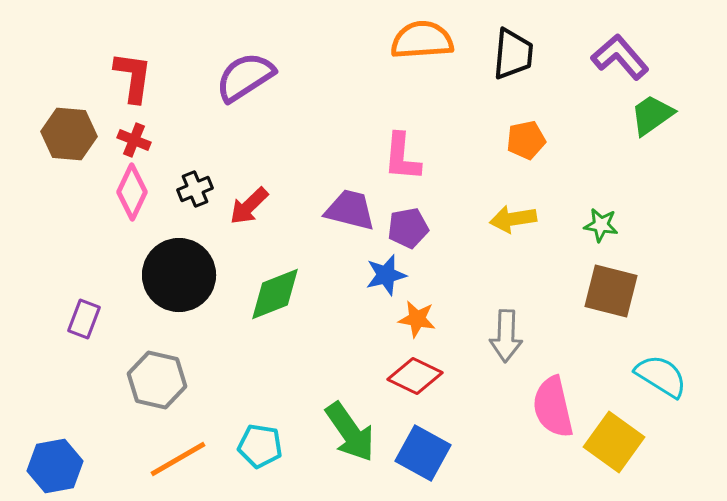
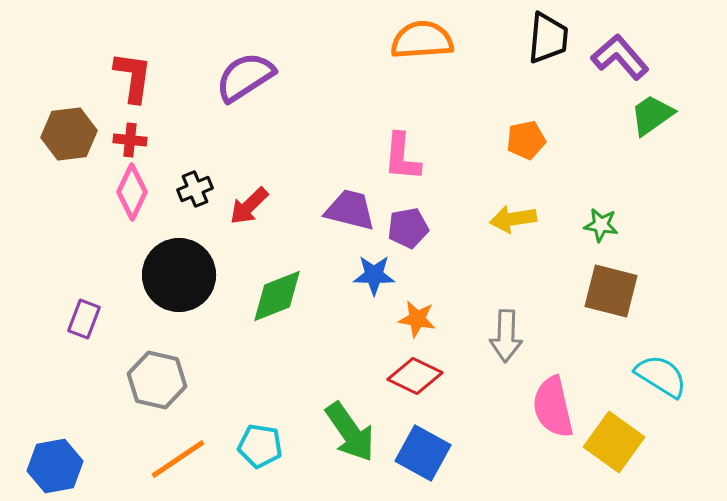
black trapezoid: moved 35 px right, 16 px up
brown hexagon: rotated 12 degrees counterclockwise
red cross: moved 4 px left; rotated 16 degrees counterclockwise
blue star: moved 12 px left; rotated 15 degrees clockwise
green diamond: moved 2 px right, 2 px down
orange line: rotated 4 degrees counterclockwise
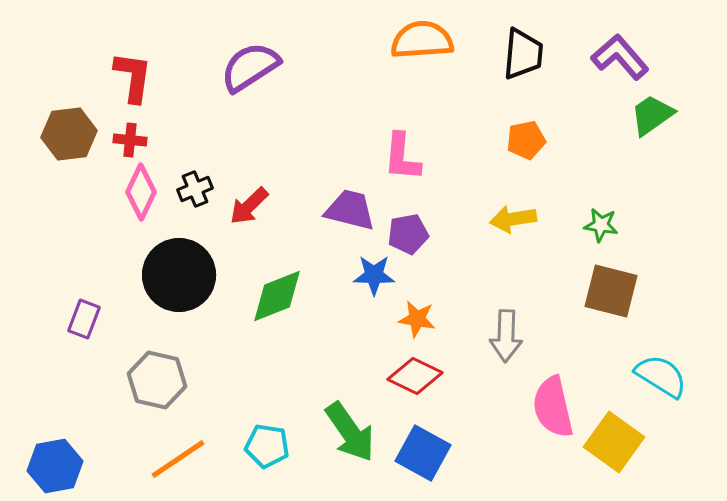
black trapezoid: moved 25 px left, 16 px down
purple semicircle: moved 5 px right, 10 px up
pink diamond: moved 9 px right
purple pentagon: moved 6 px down
cyan pentagon: moved 7 px right
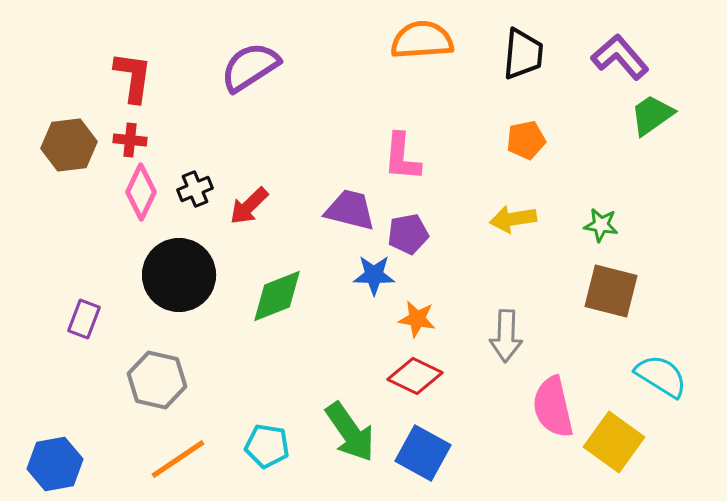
brown hexagon: moved 11 px down
blue hexagon: moved 2 px up
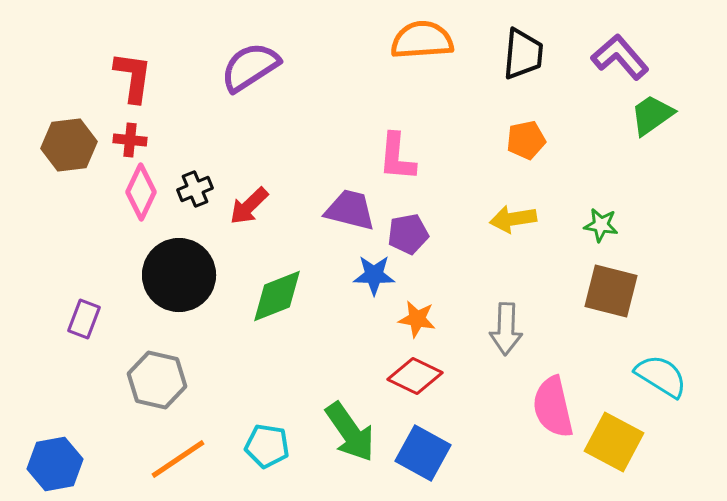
pink L-shape: moved 5 px left
gray arrow: moved 7 px up
yellow square: rotated 8 degrees counterclockwise
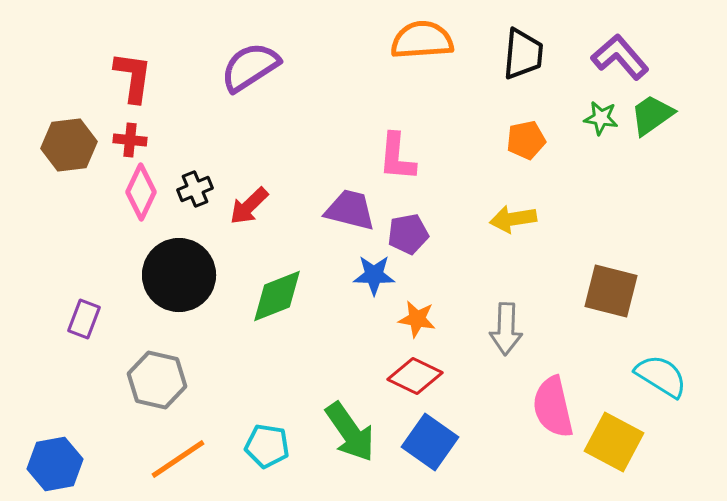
green star: moved 107 px up
blue square: moved 7 px right, 11 px up; rotated 6 degrees clockwise
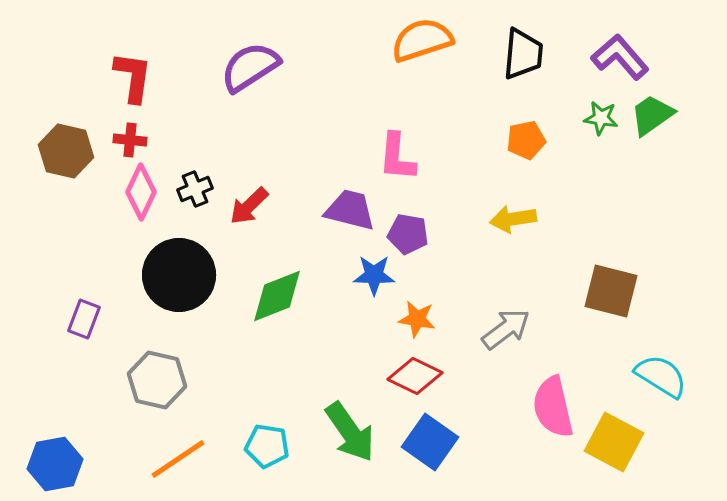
orange semicircle: rotated 14 degrees counterclockwise
brown hexagon: moved 3 px left, 6 px down; rotated 20 degrees clockwise
purple pentagon: rotated 21 degrees clockwise
gray arrow: rotated 129 degrees counterclockwise
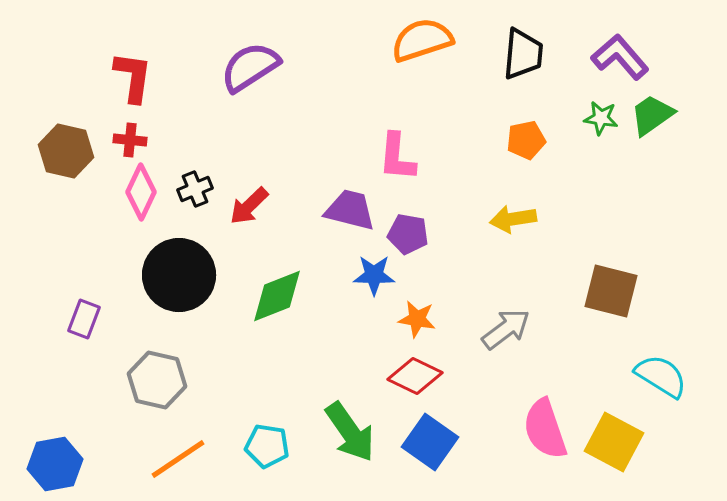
pink semicircle: moved 8 px left, 22 px down; rotated 6 degrees counterclockwise
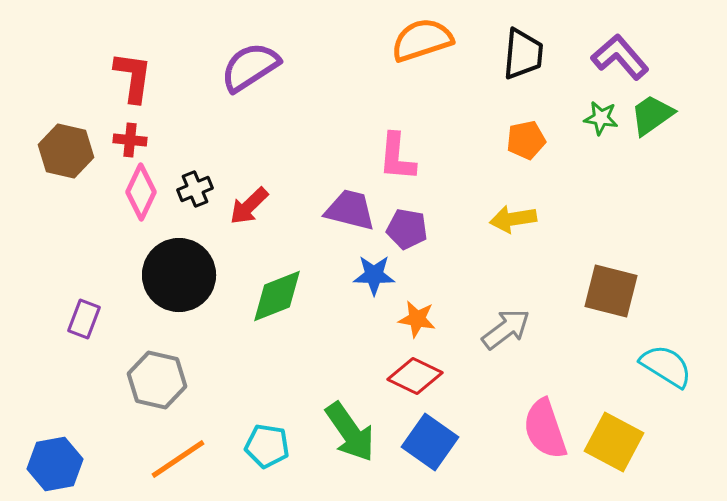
purple pentagon: moved 1 px left, 5 px up
cyan semicircle: moved 5 px right, 10 px up
